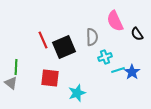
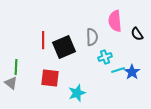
pink semicircle: rotated 20 degrees clockwise
red line: rotated 24 degrees clockwise
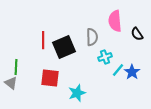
cyan line: rotated 32 degrees counterclockwise
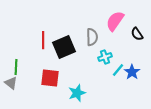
pink semicircle: rotated 40 degrees clockwise
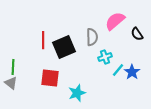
pink semicircle: rotated 15 degrees clockwise
green line: moved 3 px left
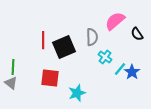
cyan cross: rotated 32 degrees counterclockwise
cyan line: moved 2 px right, 1 px up
